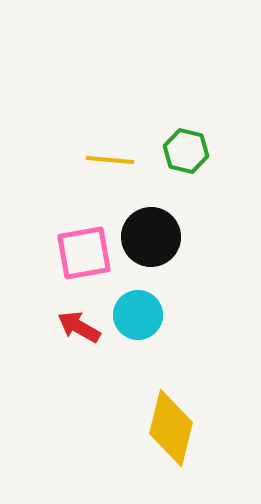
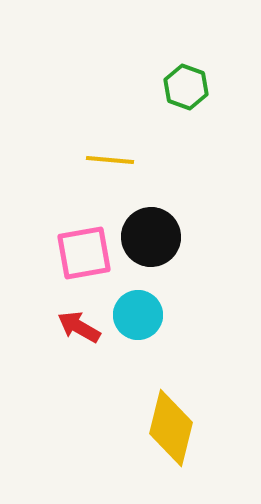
green hexagon: moved 64 px up; rotated 6 degrees clockwise
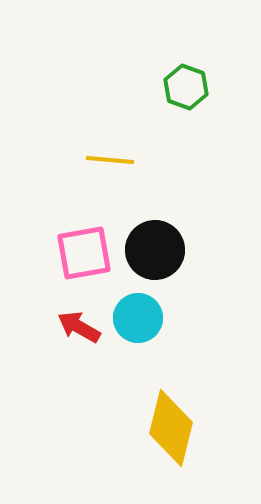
black circle: moved 4 px right, 13 px down
cyan circle: moved 3 px down
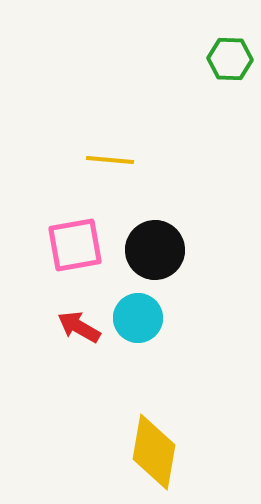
green hexagon: moved 44 px right, 28 px up; rotated 18 degrees counterclockwise
pink square: moved 9 px left, 8 px up
yellow diamond: moved 17 px left, 24 px down; rotated 4 degrees counterclockwise
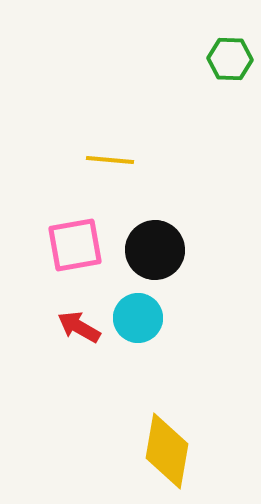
yellow diamond: moved 13 px right, 1 px up
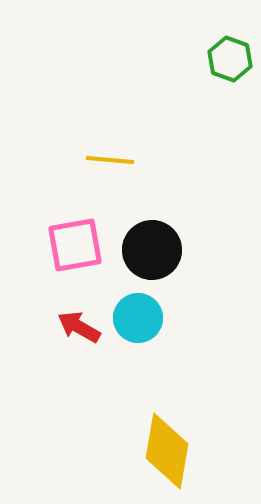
green hexagon: rotated 18 degrees clockwise
black circle: moved 3 px left
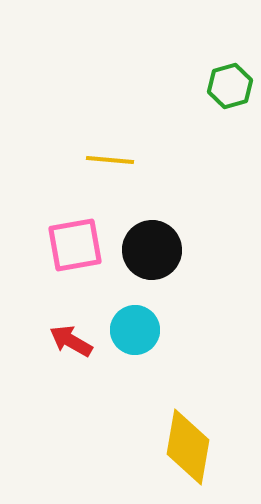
green hexagon: moved 27 px down; rotated 24 degrees clockwise
cyan circle: moved 3 px left, 12 px down
red arrow: moved 8 px left, 14 px down
yellow diamond: moved 21 px right, 4 px up
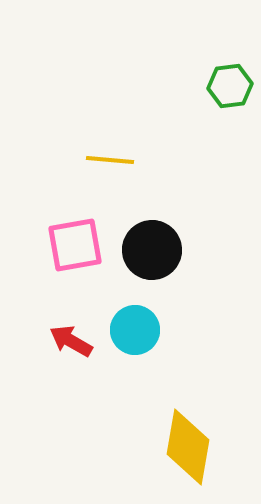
green hexagon: rotated 9 degrees clockwise
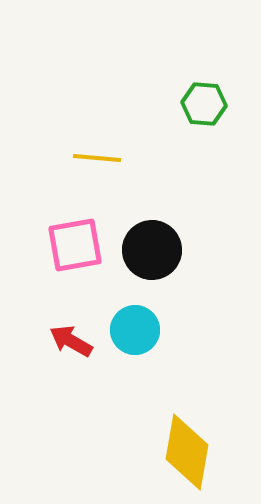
green hexagon: moved 26 px left, 18 px down; rotated 12 degrees clockwise
yellow line: moved 13 px left, 2 px up
yellow diamond: moved 1 px left, 5 px down
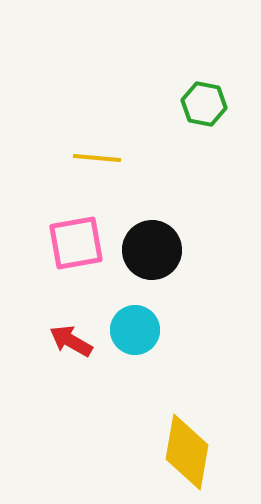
green hexagon: rotated 6 degrees clockwise
pink square: moved 1 px right, 2 px up
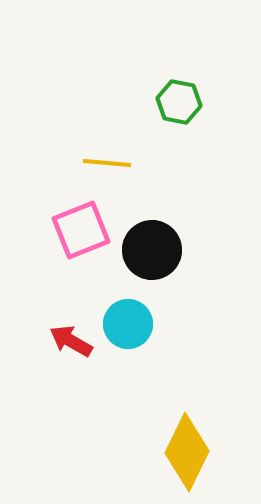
green hexagon: moved 25 px left, 2 px up
yellow line: moved 10 px right, 5 px down
pink square: moved 5 px right, 13 px up; rotated 12 degrees counterclockwise
cyan circle: moved 7 px left, 6 px up
yellow diamond: rotated 16 degrees clockwise
